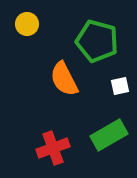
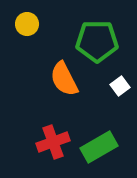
green pentagon: rotated 15 degrees counterclockwise
white square: rotated 24 degrees counterclockwise
green rectangle: moved 10 px left, 12 px down
red cross: moved 6 px up
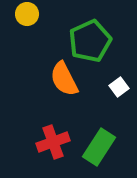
yellow circle: moved 10 px up
green pentagon: moved 7 px left; rotated 24 degrees counterclockwise
white square: moved 1 px left, 1 px down
green rectangle: rotated 27 degrees counterclockwise
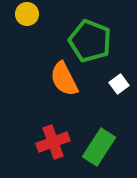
green pentagon: rotated 27 degrees counterclockwise
white square: moved 3 px up
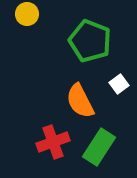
orange semicircle: moved 16 px right, 22 px down
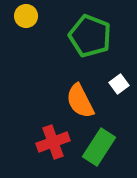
yellow circle: moved 1 px left, 2 px down
green pentagon: moved 5 px up
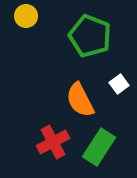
orange semicircle: moved 1 px up
red cross: rotated 8 degrees counterclockwise
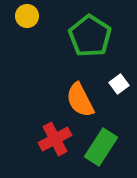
yellow circle: moved 1 px right
green pentagon: rotated 12 degrees clockwise
red cross: moved 2 px right, 3 px up
green rectangle: moved 2 px right
